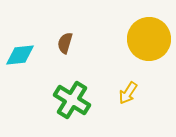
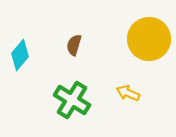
brown semicircle: moved 9 px right, 2 px down
cyan diamond: rotated 44 degrees counterclockwise
yellow arrow: rotated 80 degrees clockwise
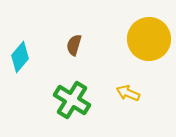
cyan diamond: moved 2 px down
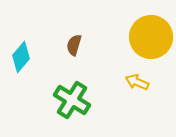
yellow circle: moved 2 px right, 2 px up
cyan diamond: moved 1 px right
yellow arrow: moved 9 px right, 11 px up
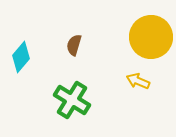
yellow arrow: moved 1 px right, 1 px up
